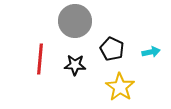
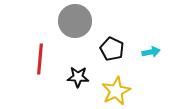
black star: moved 3 px right, 12 px down
yellow star: moved 4 px left, 4 px down; rotated 12 degrees clockwise
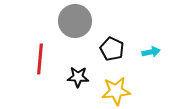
yellow star: rotated 20 degrees clockwise
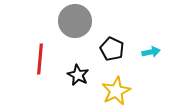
black star: moved 2 px up; rotated 25 degrees clockwise
yellow star: rotated 20 degrees counterclockwise
